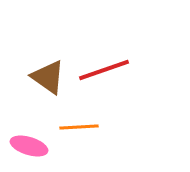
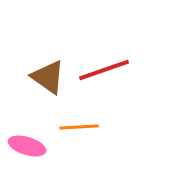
pink ellipse: moved 2 px left
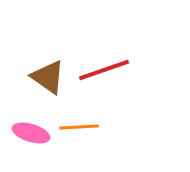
pink ellipse: moved 4 px right, 13 px up
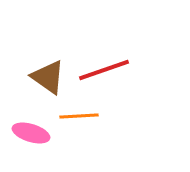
orange line: moved 11 px up
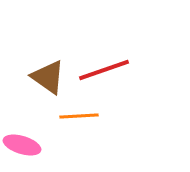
pink ellipse: moved 9 px left, 12 px down
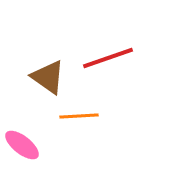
red line: moved 4 px right, 12 px up
pink ellipse: rotated 21 degrees clockwise
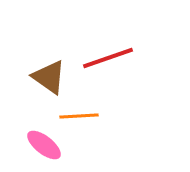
brown triangle: moved 1 px right
pink ellipse: moved 22 px right
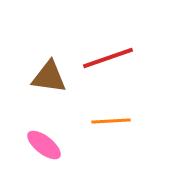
brown triangle: rotated 27 degrees counterclockwise
orange line: moved 32 px right, 5 px down
